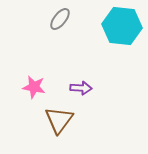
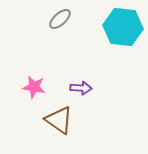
gray ellipse: rotated 10 degrees clockwise
cyan hexagon: moved 1 px right, 1 px down
brown triangle: rotated 32 degrees counterclockwise
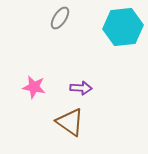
gray ellipse: moved 1 px up; rotated 15 degrees counterclockwise
cyan hexagon: rotated 12 degrees counterclockwise
brown triangle: moved 11 px right, 2 px down
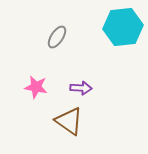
gray ellipse: moved 3 px left, 19 px down
pink star: moved 2 px right
brown triangle: moved 1 px left, 1 px up
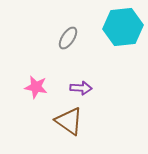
gray ellipse: moved 11 px right, 1 px down
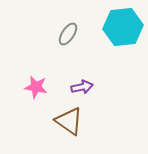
gray ellipse: moved 4 px up
purple arrow: moved 1 px right, 1 px up; rotated 15 degrees counterclockwise
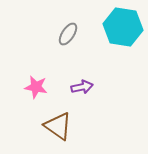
cyan hexagon: rotated 15 degrees clockwise
brown triangle: moved 11 px left, 5 px down
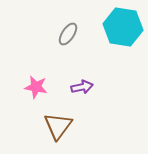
brown triangle: rotated 32 degrees clockwise
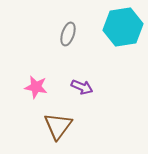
cyan hexagon: rotated 18 degrees counterclockwise
gray ellipse: rotated 15 degrees counterclockwise
purple arrow: rotated 35 degrees clockwise
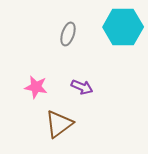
cyan hexagon: rotated 9 degrees clockwise
brown triangle: moved 1 px right, 2 px up; rotated 16 degrees clockwise
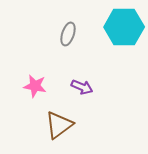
cyan hexagon: moved 1 px right
pink star: moved 1 px left, 1 px up
brown triangle: moved 1 px down
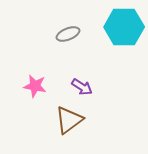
gray ellipse: rotated 50 degrees clockwise
purple arrow: rotated 10 degrees clockwise
brown triangle: moved 10 px right, 5 px up
